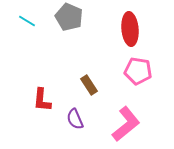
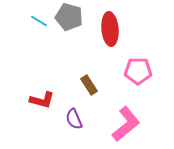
gray pentagon: rotated 8 degrees counterclockwise
cyan line: moved 12 px right
red ellipse: moved 20 px left
pink pentagon: rotated 8 degrees counterclockwise
red L-shape: rotated 80 degrees counterclockwise
purple semicircle: moved 1 px left
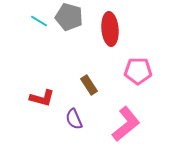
red L-shape: moved 2 px up
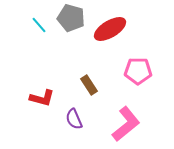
gray pentagon: moved 2 px right, 1 px down
cyan line: moved 4 px down; rotated 18 degrees clockwise
red ellipse: rotated 64 degrees clockwise
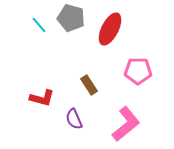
red ellipse: rotated 32 degrees counterclockwise
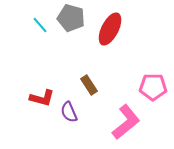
cyan line: moved 1 px right
pink pentagon: moved 15 px right, 16 px down
purple semicircle: moved 5 px left, 7 px up
pink L-shape: moved 2 px up
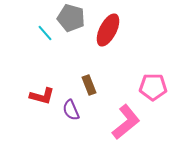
cyan line: moved 5 px right, 8 px down
red ellipse: moved 2 px left, 1 px down
brown rectangle: rotated 12 degrees clockwise
red L-shape: moved 2 px up
purple semicircle: moved 2 px right, 2 px up
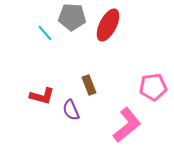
gray pentagon: moved 1 px right, 1 px up; rotated 12 degrees counterclockwise
red ellipse: moved 5 px up
pink pentagon: rotated 8 degrees counterclockwise
pink L-shape: moved 1 px right, 3 px down
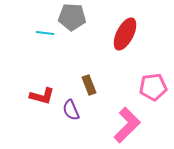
red ellipse: moved 17 px right, 9 px down
cyan line: rotated 42 degrees counterclockwise
pink L-shape: rotated 6 degrees counterclockwise
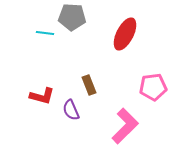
pink L-shape: moved 2 px left, 1 px down
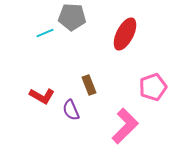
cyan line: rotated 30 degrees counterclockwise
pink pentagon: rotated 12 degrees counterclockwise
red L-shape: rotated 15 degrees clockwise
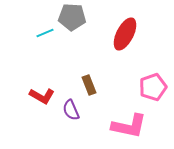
pink L-shape: moved 4 px right; rotated 57 degrees clockwise
